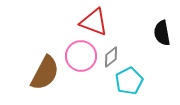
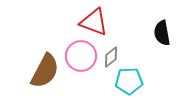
brown semicircle: moved 2 px up
cyan pentagon: rotated 24 degrees clockwise
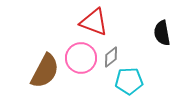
pink circle: moved 2 px down
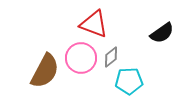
red triangle: moved 2 px down
black semicircle: rotated 115 degrees counterclockwise
